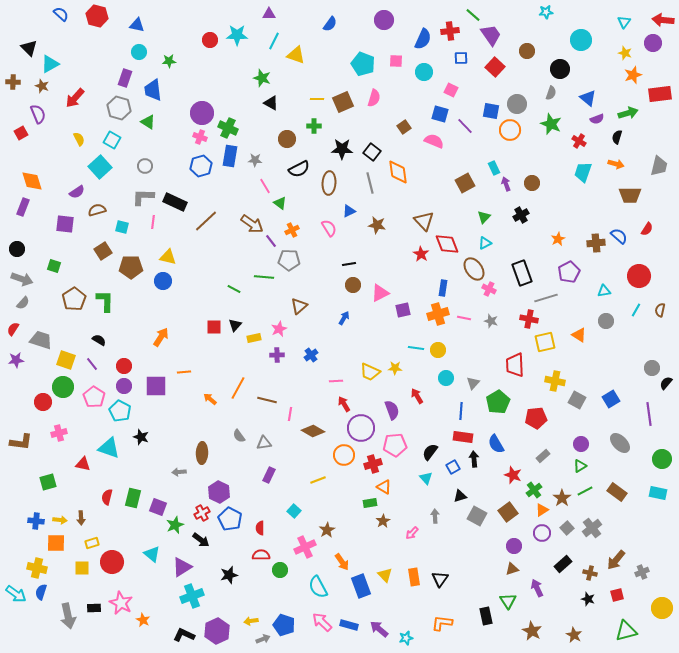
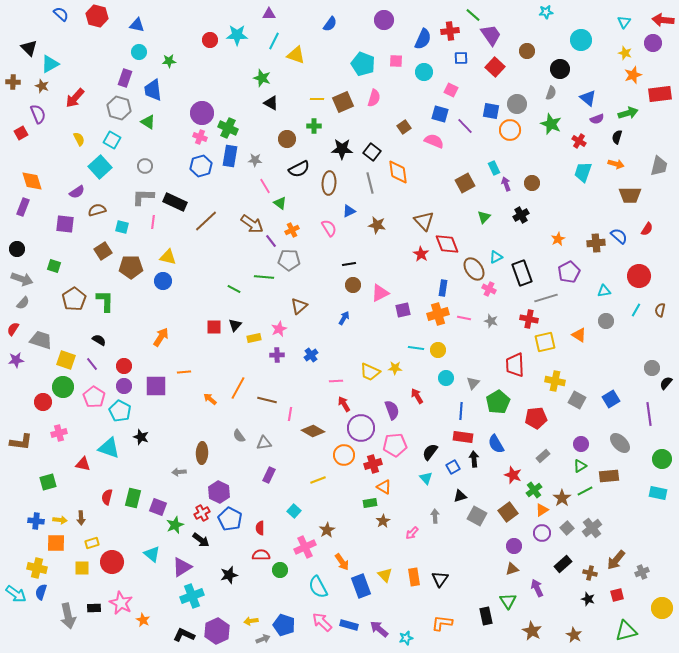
cyan triangle at (485, 243): moved 11 px right, 14 px down
brown rectangle at (617, 492): moved 8 px left, 16 px up; rotated 42 degrees counterclockwise
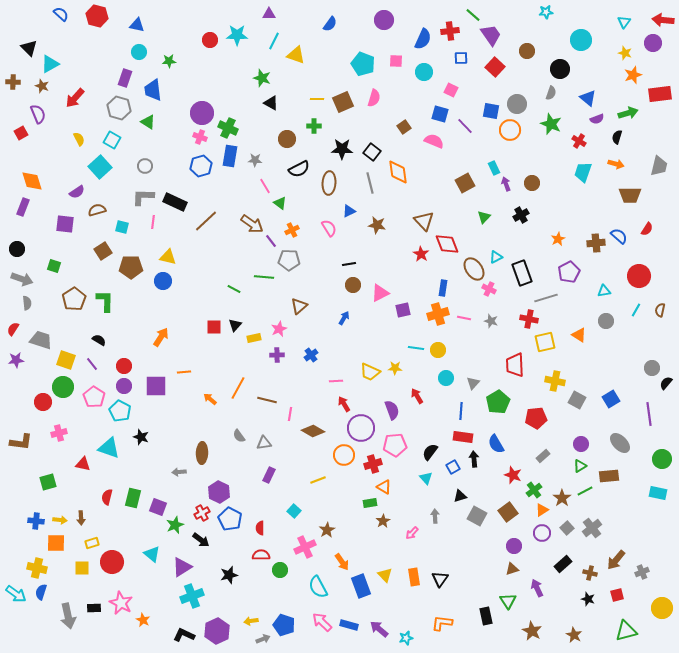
gray semicircle at (23, 303): moved 4 px right; rotated 48 degrees counterclockwise
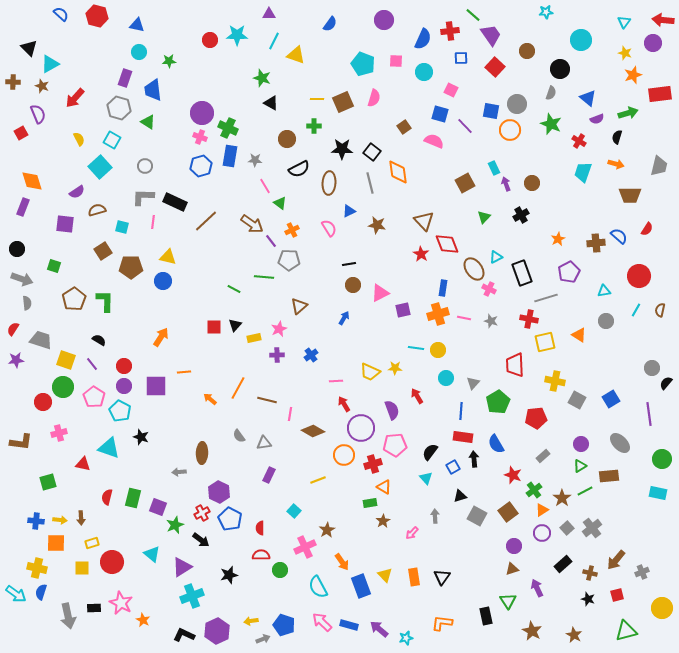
black triangle at (440, 579): moved 2 px right, 2 px up
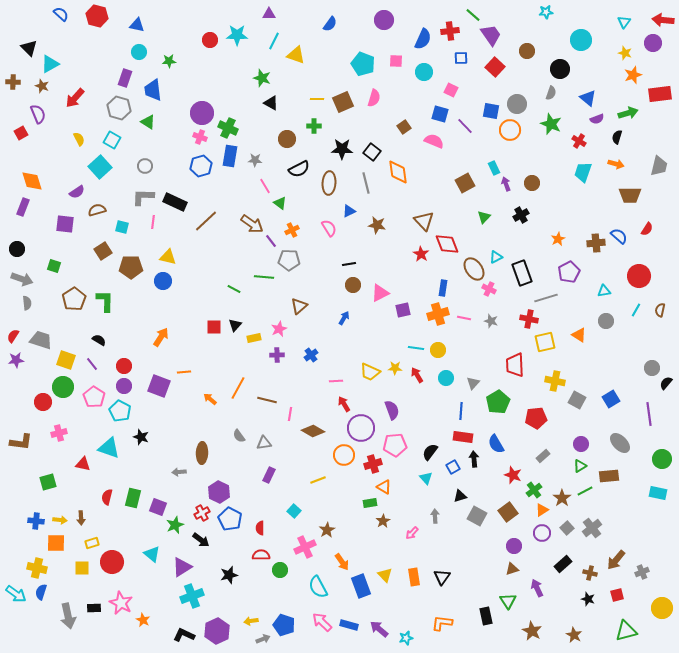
gray line at (370, 183): moved 4 px left
red semicircle at (13, 329): moved 7 px down
purple square at (156, 386): moved 3 px right; rotated 20 degrees clockwise
red arrow at (417, 396): moved 21 px up
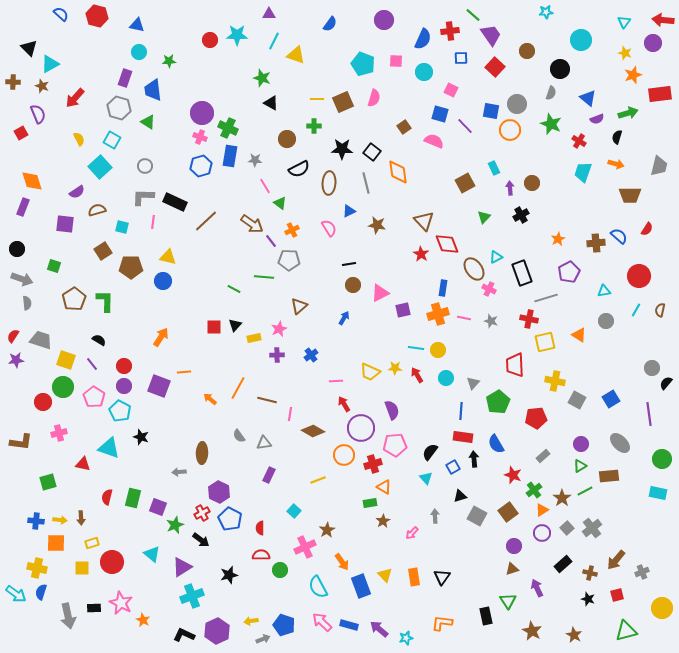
purple arrow at (506, 184): moved 4 px right, 4 px down; rotated 16 degrees clockwise
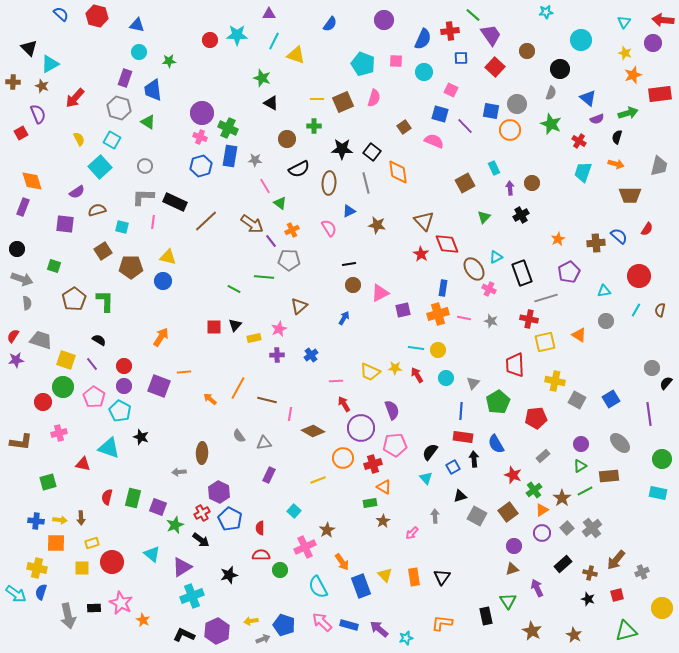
orange circle at (344, 455): moved 1 px left, 3 px down
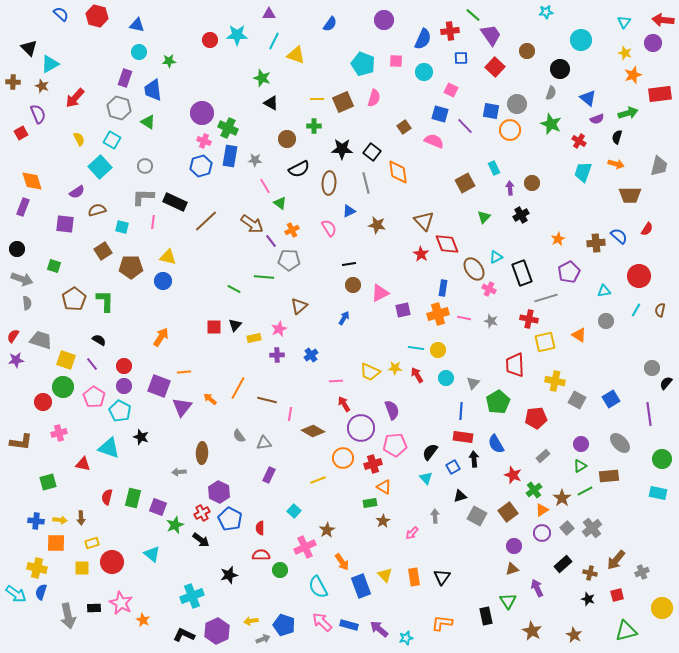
pink cross at (200, 137): moved 4 px right, 4 px down
purple triangle at (182, 567): moved 160 px up; rotated 20 degrees counterclockwise
